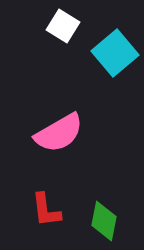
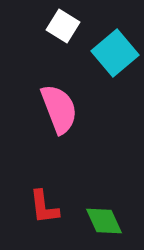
pink semicircle: moved 24 px up; rotated 81 degrees counterclockwise
red L-shape: moved 2 px left, 3 px up
green diamond: rotated 36 degrees counterclockwise
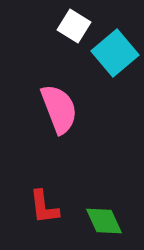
white square: moved 11 px right
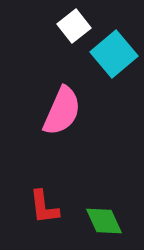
white square: rotated 20 degrees clockwise
cyan square: moved 1 px left, 1 px down
pink semicircle: moved 3 px right, 2 px down; rotated 45 degrees clockwise
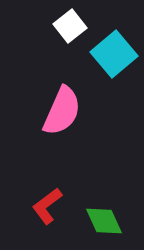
white square: moved 4 px left
red L-shape: moved 3 px right, 1 px up; rotated 60 degrees clockwise
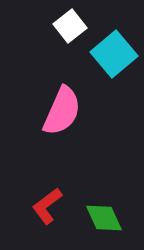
green diamond: moved 3 px up
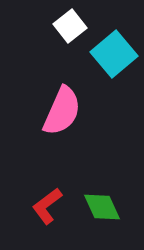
green diamond: moved 2 px left, 11 px up
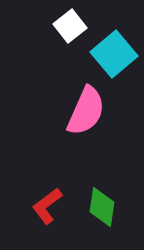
pink semicircle: moved 24 px right
green diamond: rotated 33 degrees clockwise
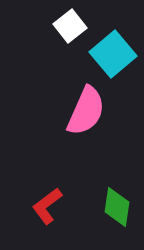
cyan square: moved 1 px left
green diamond: moved 15 px right
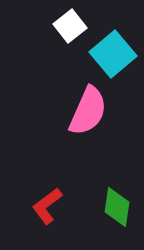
pink semicircle: moved 2 px right
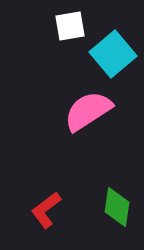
white square: rotated 28 degrees clockwise
pink semicircle: rotated 147 degrees counterclockwise
red L-shape: moved 1 px left, 4 px down
